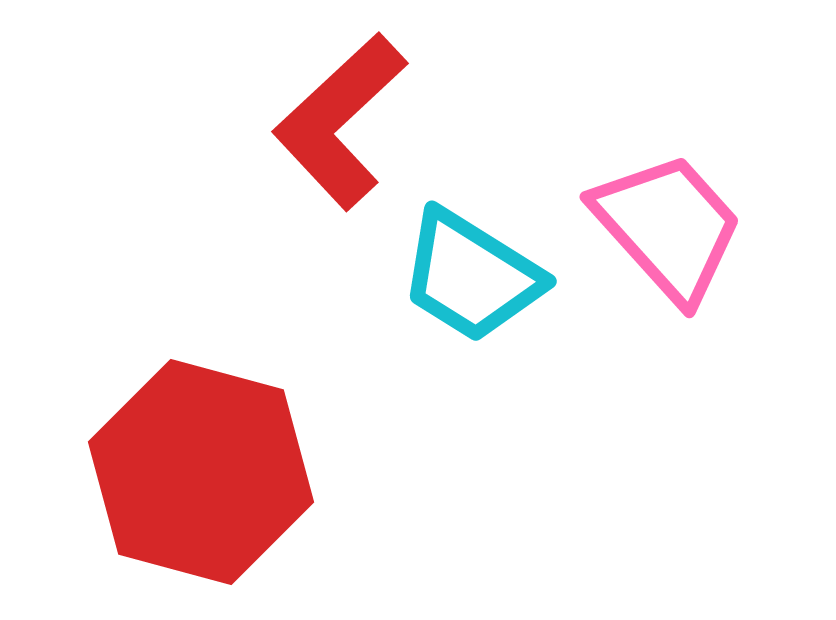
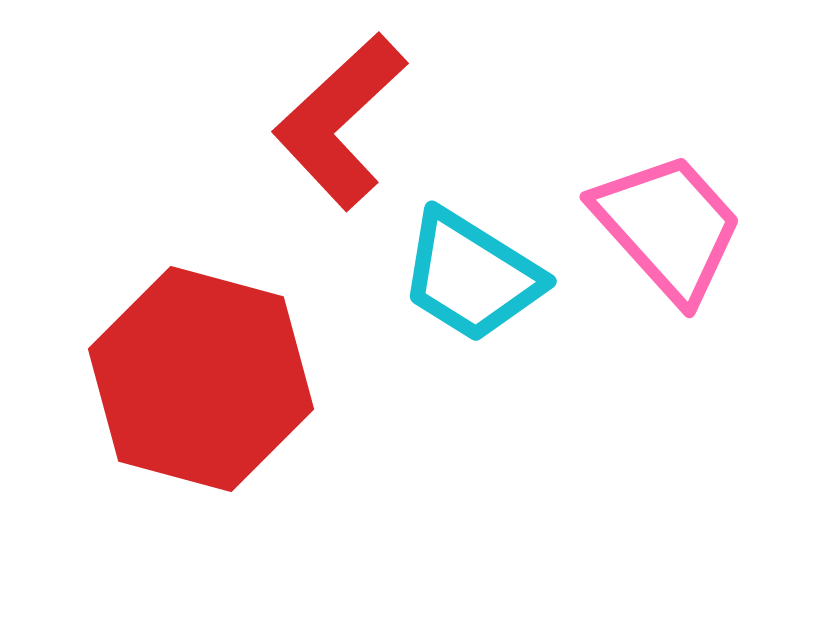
red hexagon: moved 93 px up
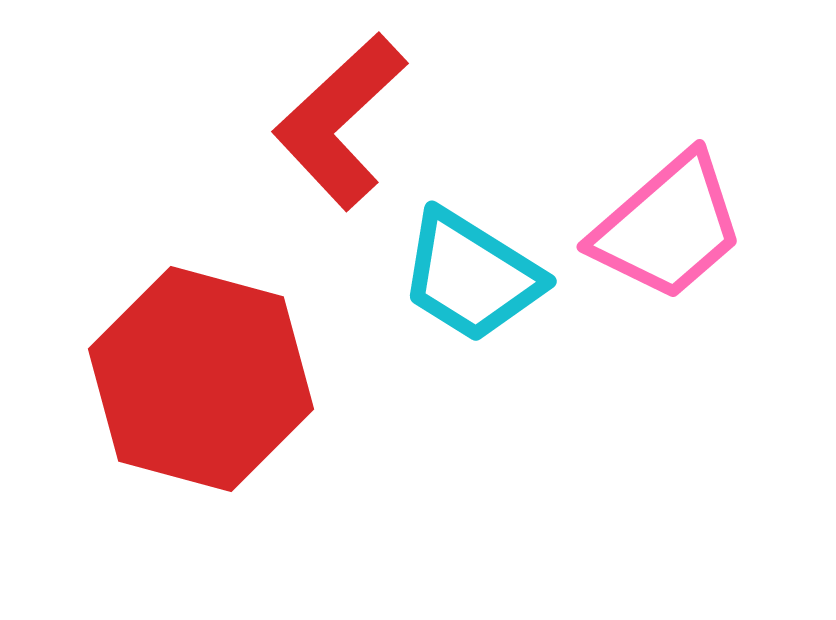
pink trapezoid: rotated 91 degrees clockwise
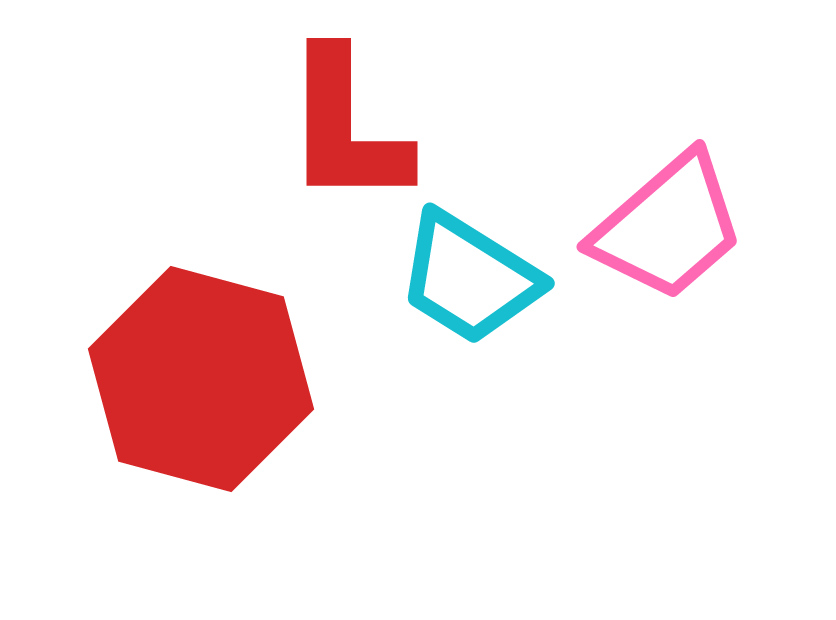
red L-shape: moved 6 px right, 7 px down; rotated 47 degrees counterclockwise
cyan trapezoid: moved 2 px left, 2 px down
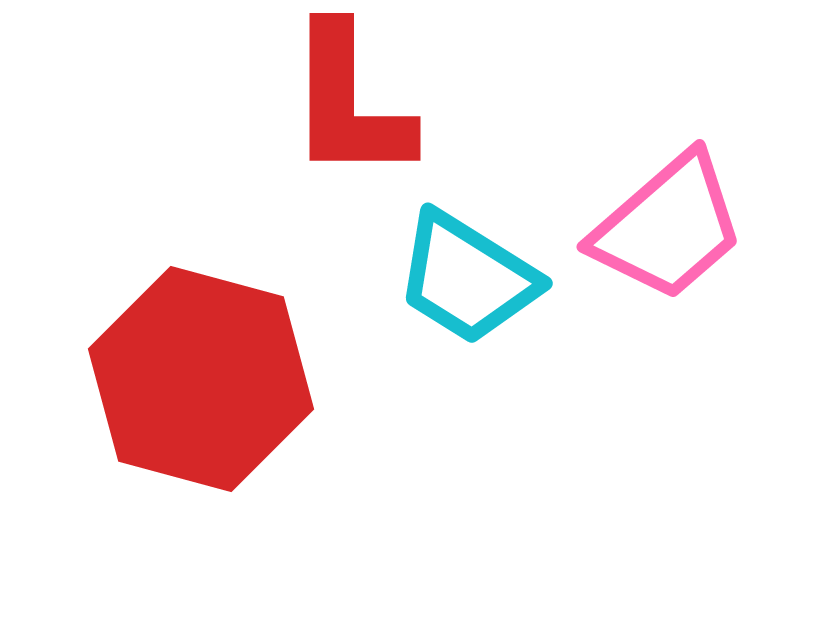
red L-shape: moved 3 px right, 25 px up
cyan trapezoid: moved 2 px left
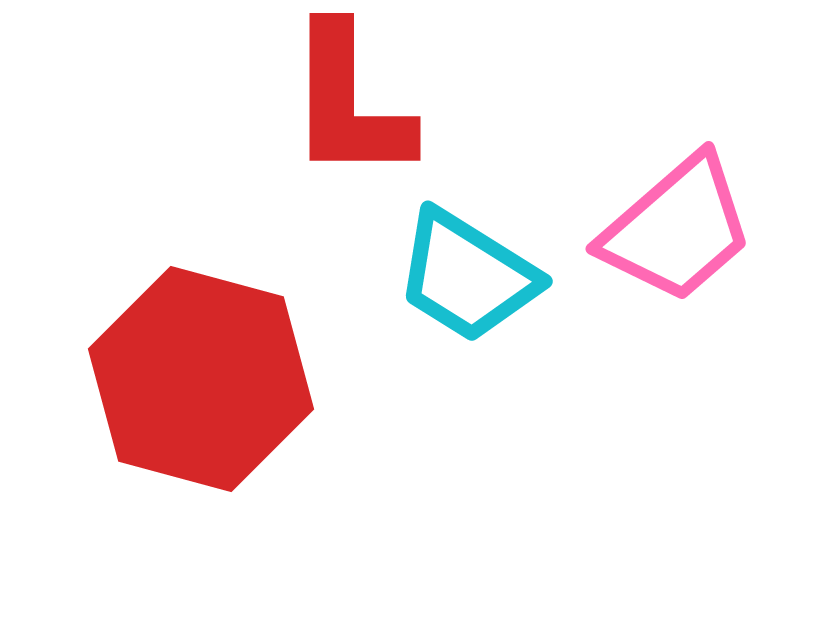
pink trapezoid: moved 9 px right, 2 px down
cyan trapezoid: moved 2 px up
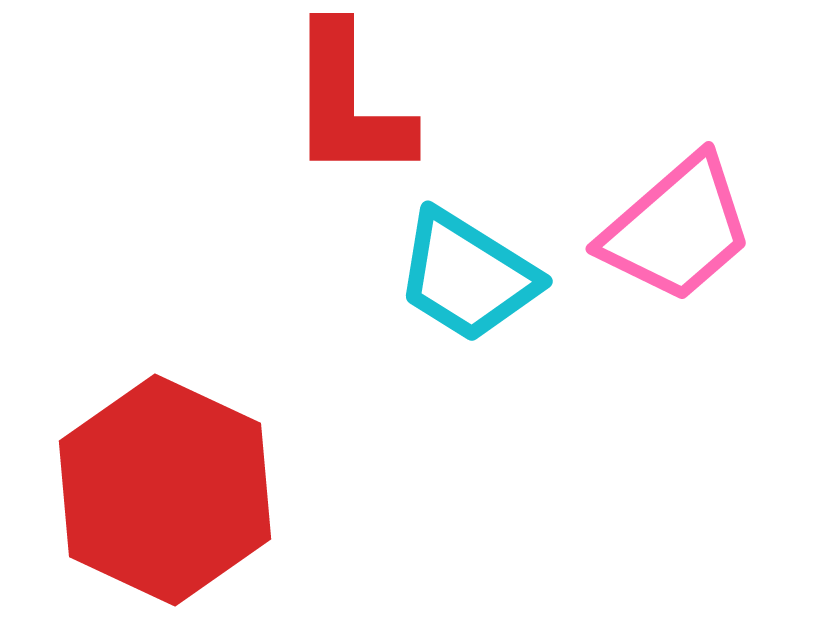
red hexagon: moved 36 px left, 111 px down; rotated 10 degrees clockwise
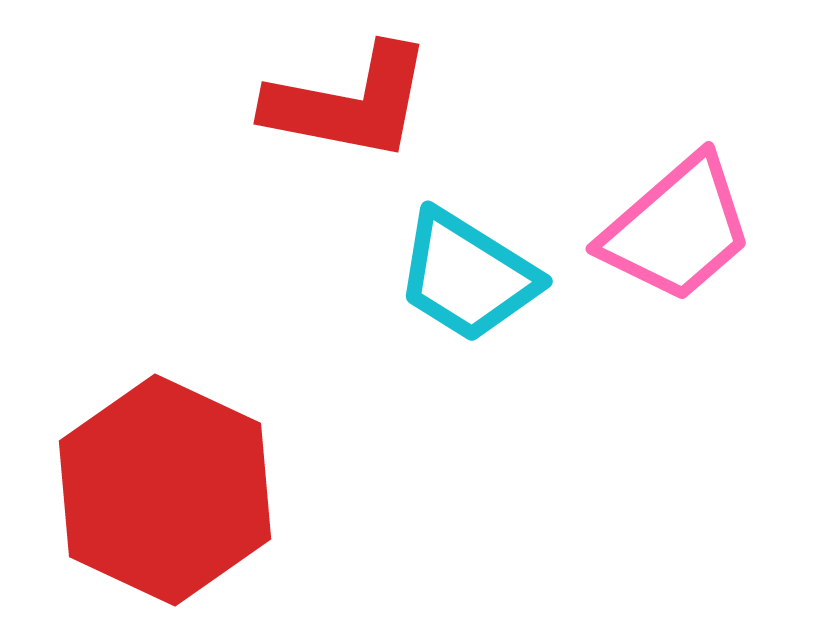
red L-shape: rotated 79 degrees counterclockwise
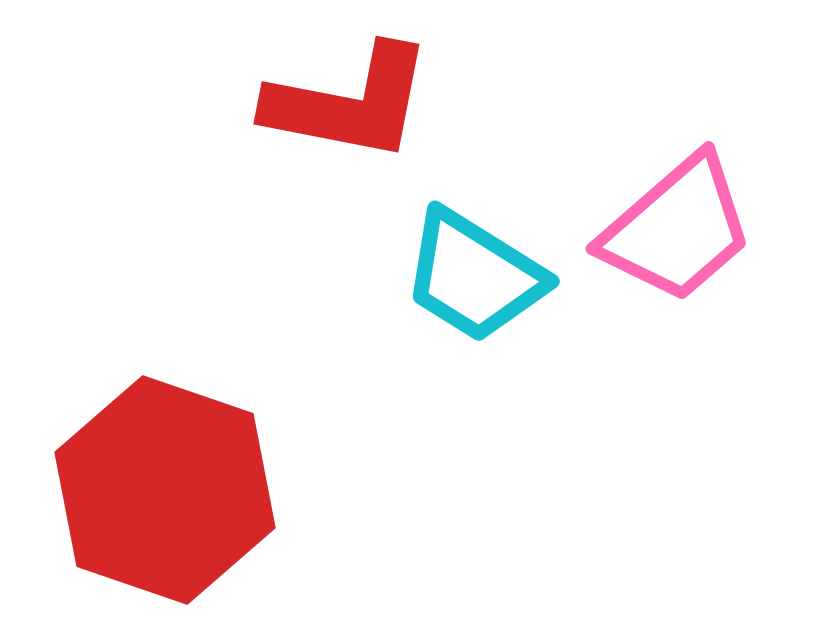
cyan trapezoid: moved 7 px right
red hexagon: rotated 6 degrees counterclockwise
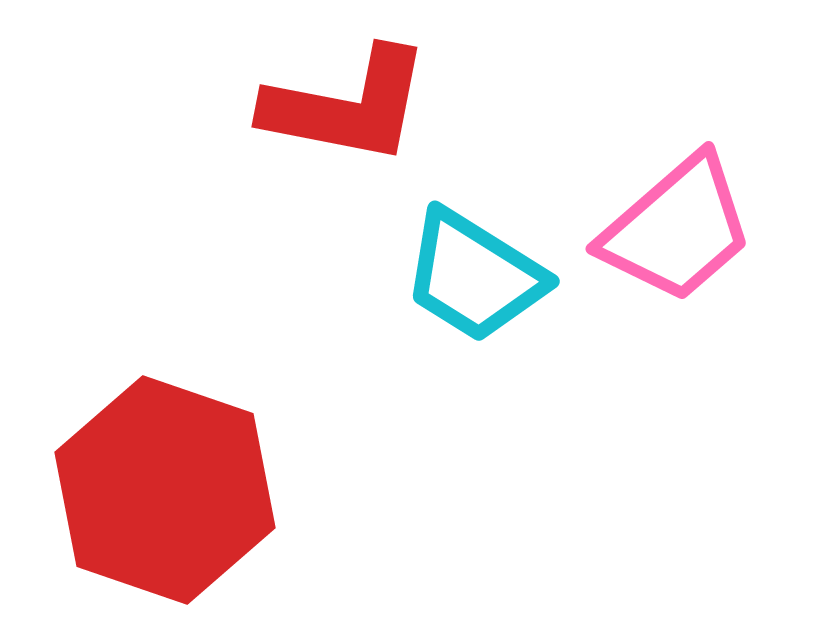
red L-shape: moved 2 px left, 3 px down
